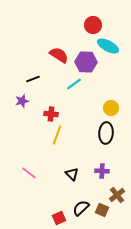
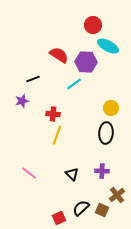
red cross: moved 2 px right
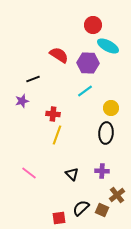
purple hexagon: moved 2 px right, 1 px down
cyan line: moved 11 px right, 7 px down
red square: rotated 16 degrees clockwise
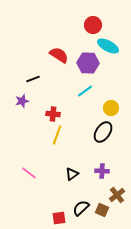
black ellipse: moved 3 px left, 1 px up; rotated 30 degrees clockwise
black triangle: rotated 40 degrees clockwise
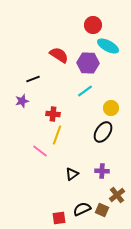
pink line: moved 11 px right, 22 px up
black semicircle: moved 1 px right, 1 px down; rotated 18 degrees clockwise
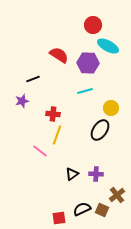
cyan line: rotated 21 degrees clockwise
black ellipse: moved 3 px left, 2 px up
purple cross: moved 6 px left, 3 px down
